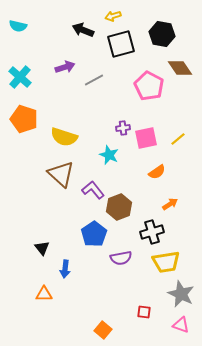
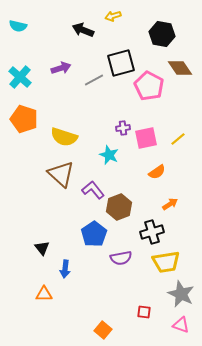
black square: moved 19 px down
purple arrow: moved 4 px left, 1 px down
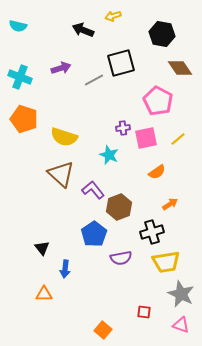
cyan cross: rotated 20 degrees counterclockwise
pink pentagon: moved 9 px right, 15 px down
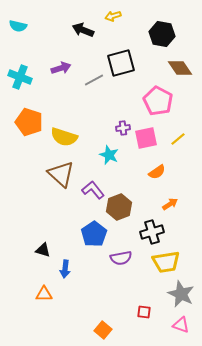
orange pentagon: moved 5 px right, 3 px down
black triangle: moved 1 px right, 2 px down; rotated 35 degrees counterclockwise
